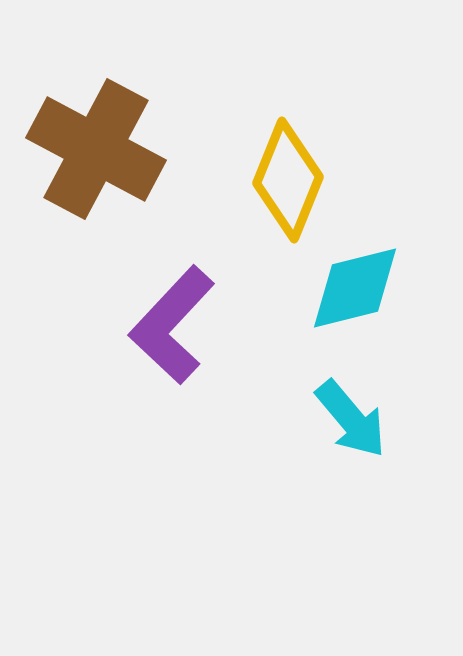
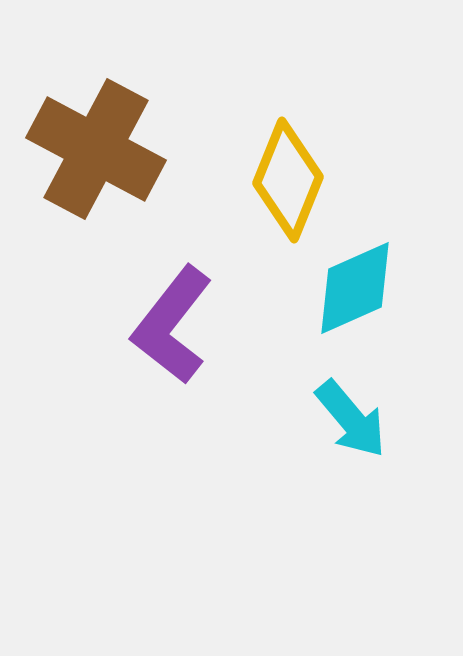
cyan diamond: rotated 10 degrees counterclockwise
purple L-shape: rotated 5 degrees counterclockwise
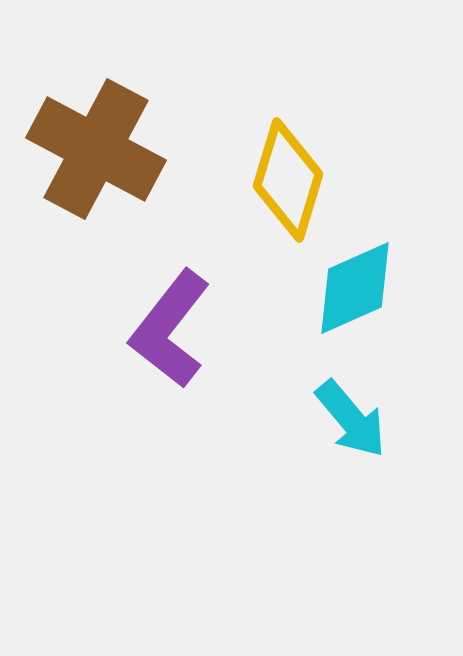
yellow diamond: rotated 5 degrees counterclockwise
purple L-shape: moved 2 px left, 4 px down
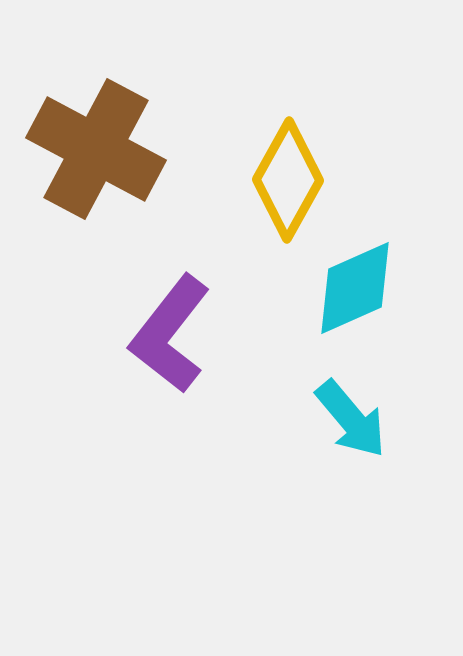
yellow diamond: rotated 12 degrees clockwise
purple L-shape: moved 5 px down
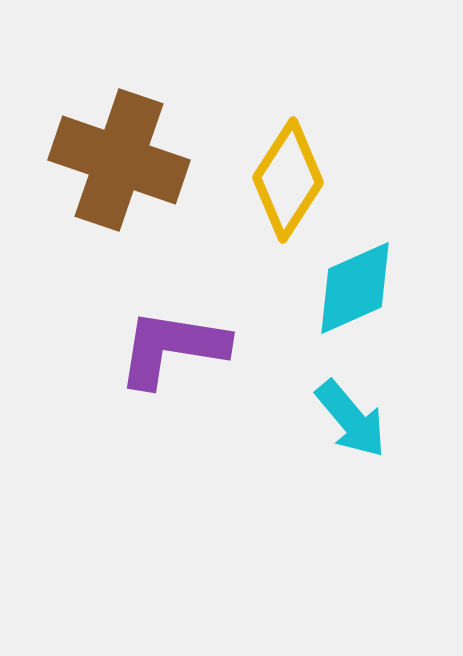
brown cross: moved 23 px right, 11 px down; rotated 9 degrees counterclockwise
yellow diamond: rotated 4 degrees clockwise
purple L-shape: moved 2 px right, 14 px down; rotated 61 degrees clockwise
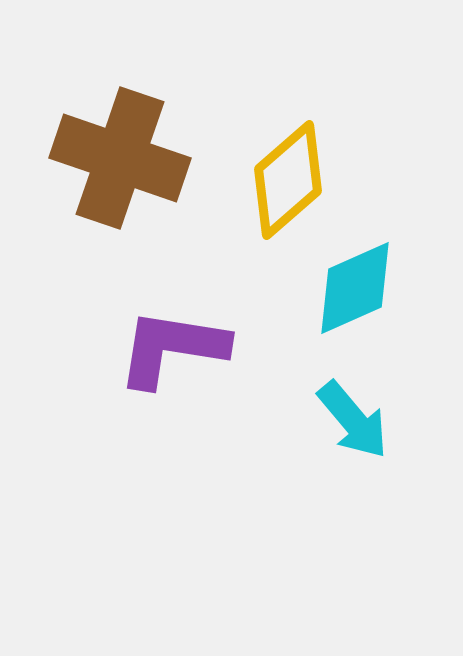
brown cross: moved 1 px right, 2 px up
yellow diamond: rotated 16 degrees clockwise
cyan arrow: moved 2 px right, 1 px down
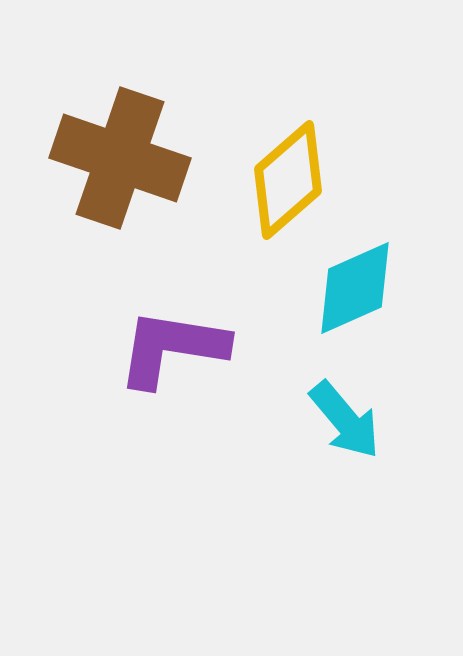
cyan arrow: moved 8 px left
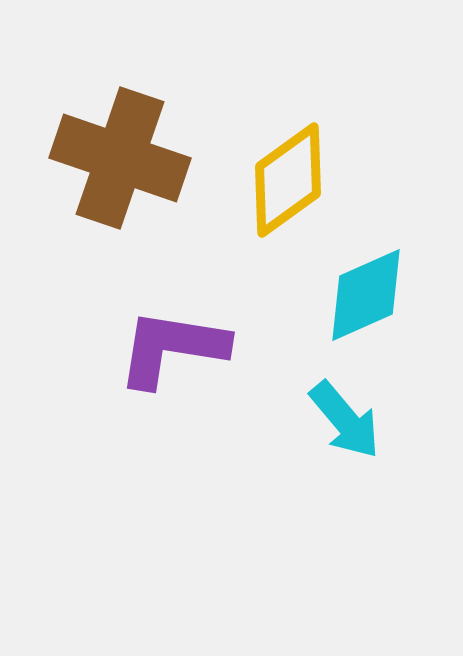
yellow diamond: rotated 5 degrees clockwise
cyan diamond: moved 11 px right, 7 px down
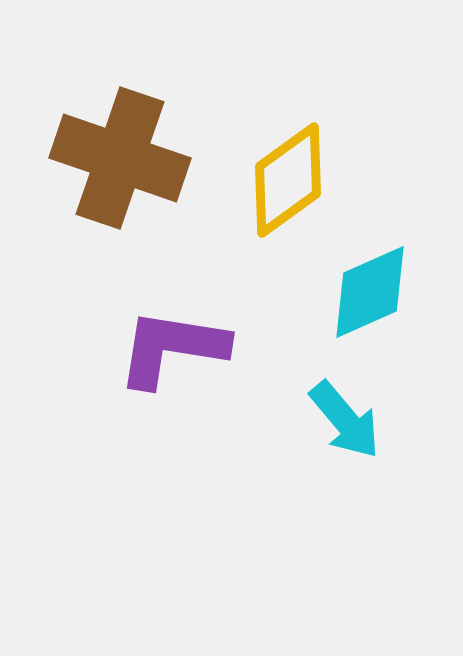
cyan diamond: moved 4 px right, 3 px up
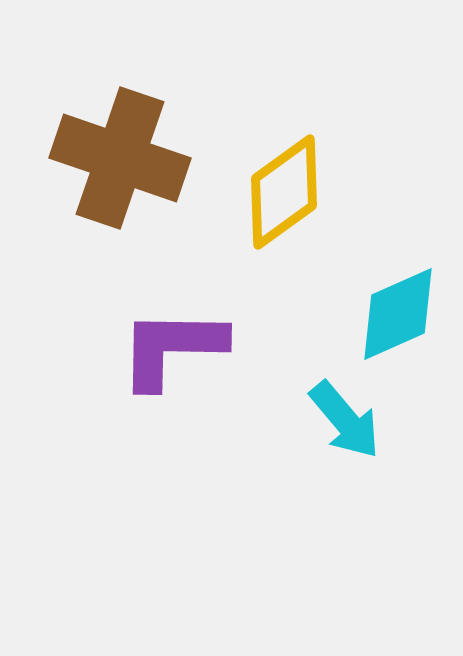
yellow diamond: moved 4 px left, 12 px down
cyan diamond: moved 28 px right, 22 px down
purple L-shape: rotated 8 degrees counterclockwise
